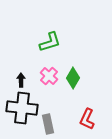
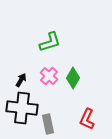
black arrow: rotated 32 degrees clockwise
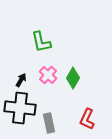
green L-shape: moved 9 px left; rotated 95 degrees clockwise
pink cross: moved 1 px left, 1 px up
black cross: moved 2 px left
gray rectangle: moved 1 px right, 1 px up
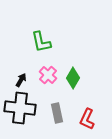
gray rectangle: moved 8 px right, 10 px up
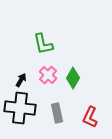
green L-shape: moved 2 px right, 2 px down
red L-shape: moved 3 px right, 2 px up
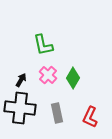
green L-shape: moved 1 px down
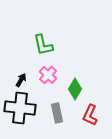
green diamond: moved 2 px right, 11 px down
red L-shape: moved 2 px up
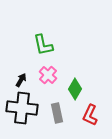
black cross: moved 2 px right
